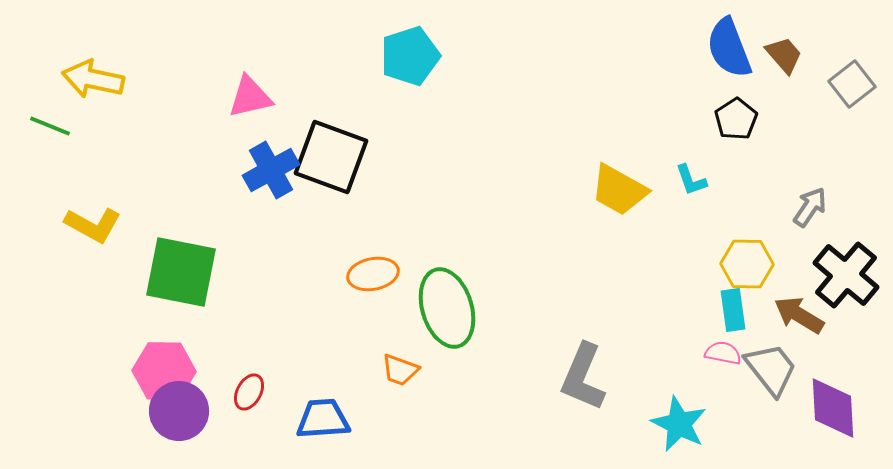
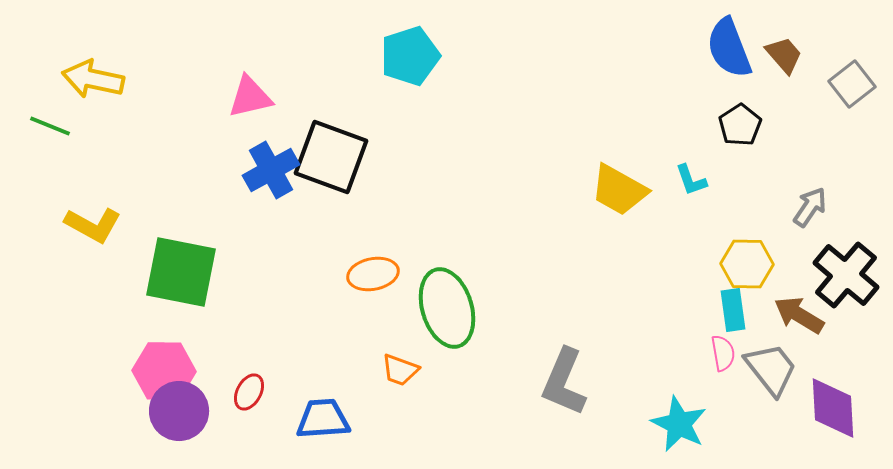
black pentagon: moved 4 px right, 6 px down
pink semicircle: rotated 69 degrees clockwise
gray L-shape: moved 19 px left, 5 px down
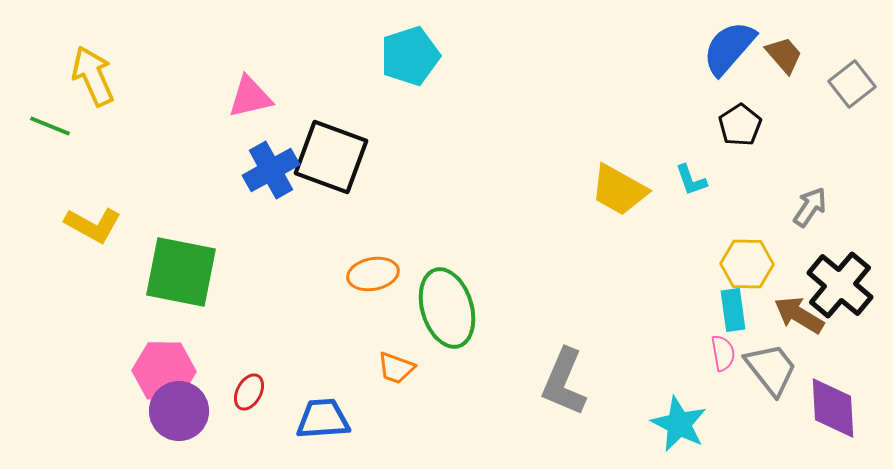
blue semicircle: rotated 62 degrees clockwise
yellow arrow: moved 3 px up; rotated 54 degrees clockwise
black cross: moved 6 px left, 10 px down
orange trapezoid: moved 4 px left, 2 px up
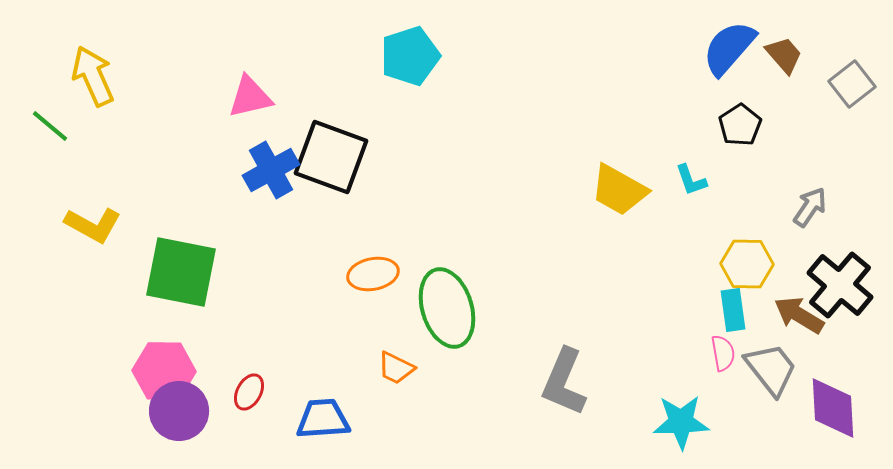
green line: rotated 18 degrees clockwise
orange trapezoid: rotated 6 degrees clockwise
cyan star: moved 2 px right, 2 px up; rotated 28 degrees counterclockwise
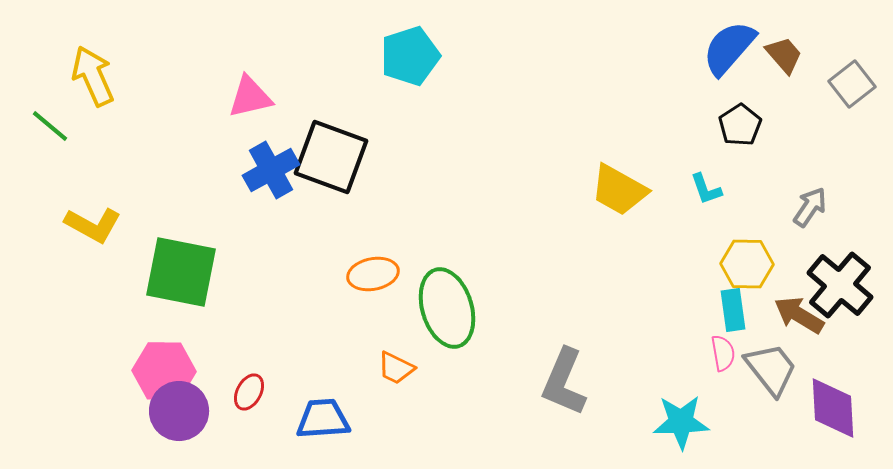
cyan L-shape: moved 15 px right, 9 px down
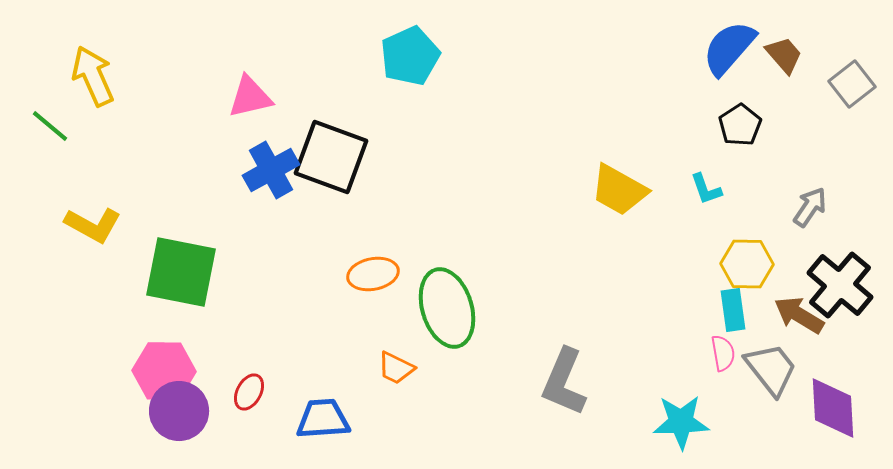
cyan pentagon: rotated 6 degrees counterclockwise
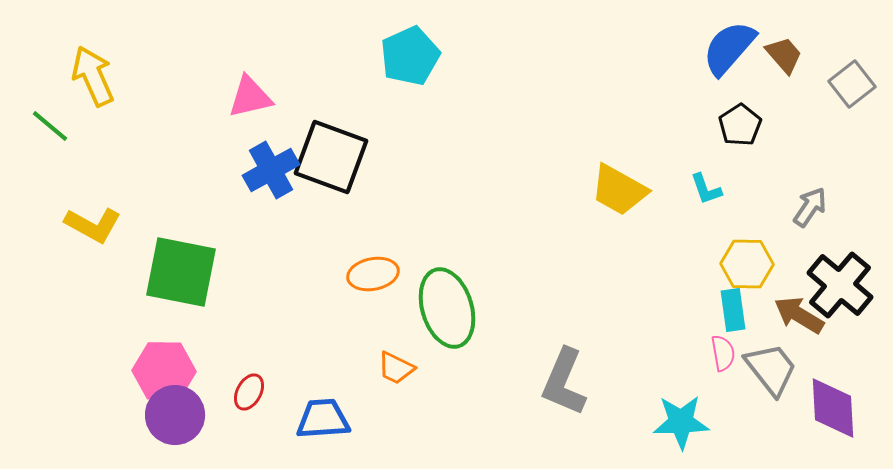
purple circle: moved 4 px left, 4 px down
